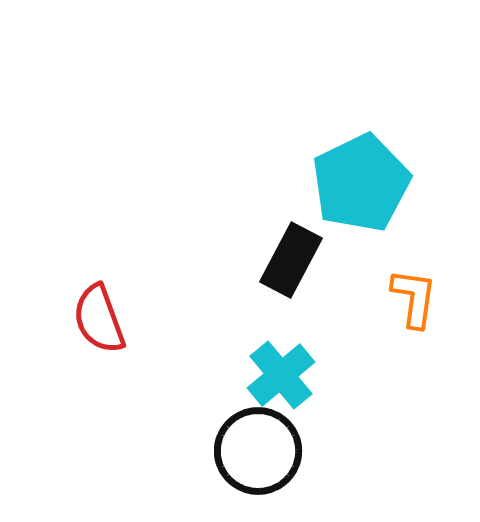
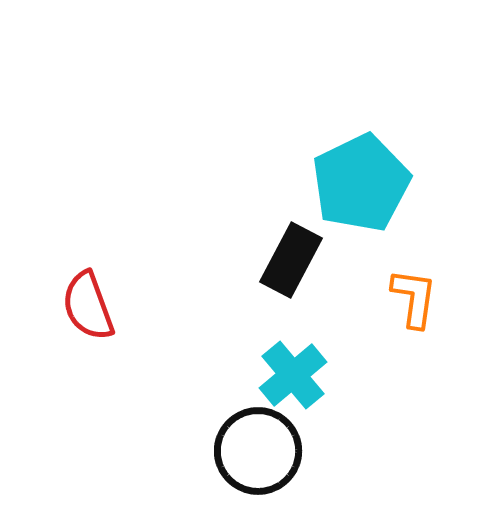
red semicircle: moved 11 px left, 13 px up
cyan cross: moved 12 px right
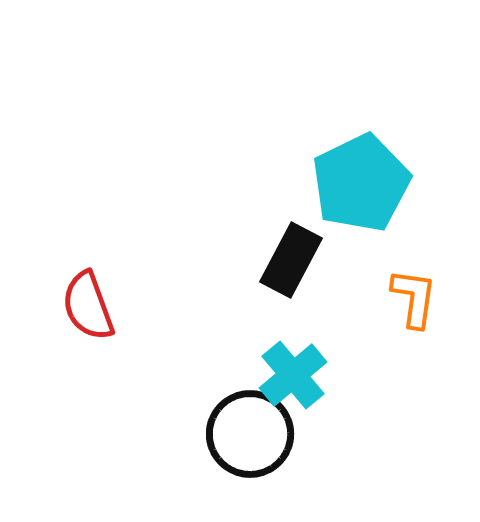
black circle: moved 8 px left, 17 px up
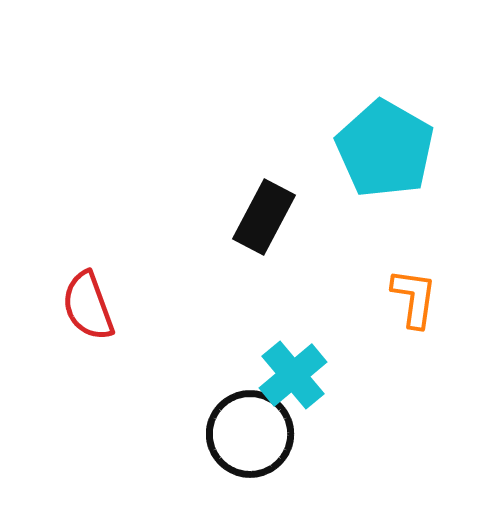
cyan pentagon: moved 24 px right, 34 px up; rotated 16 degrees counterclockwise
black rectangle: moved 27 px left, 43 px up
